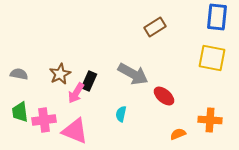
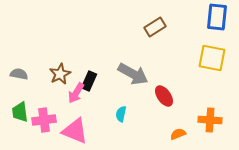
red ellipse: rotated 15 degrees clockwise
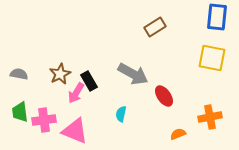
black rectangle: rotated 54 degrees counterclockwise
orange cross: moved 3 px up; rotated 15 degrees counterclockwise
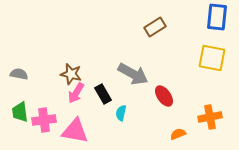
brown star: moved 11 px right; rotated 30 degrees counterclockwise
black rectangle: moved 14 px right, 13 px down
cyan semicircle: moved 1 px up
pink triangle: rotated 12 degrees counterclockwise
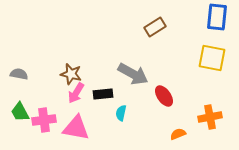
black rectangle: rotated 66 degrees counterclockwise
green trapezoid: rotated 20 degrees counterclockwise
pink triangle: moved 1 px right, 3 px up
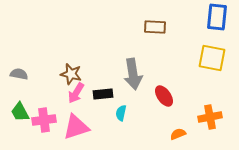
brown rectangle: rotated 35 degrees clockwise
gray arrow: rotated 52 degrees clockwise
pink triangle: moved 1 px up; rotated 28 degrees counterclockwise
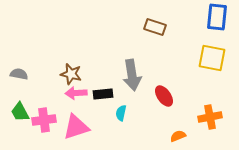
brown rectangle: rotated 15 degrees clockwise
gray arrow: moved 1 px left, 1 px down
pink arrow: rotated 55 degrees clockwise
orange semicircle: moved 2 px down
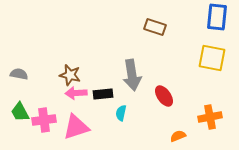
brown star: moved 1 px left, 1 px down
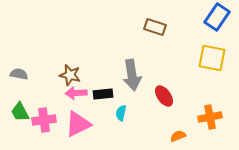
blue rectangle: rotated 28 degrees clockwise
pink triangle: moved 2 px right, 3 px up; rotated 8 degrees counterclockwise
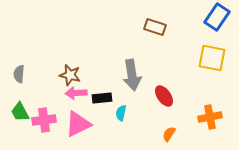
gray semicircle: rotated 96 degrees counterclockwise
black rectangle: moved 1 px left, 4 px down
orange semicircle: moved 9 px left, 2 px up; rotated 35 degrees counterclockwise
